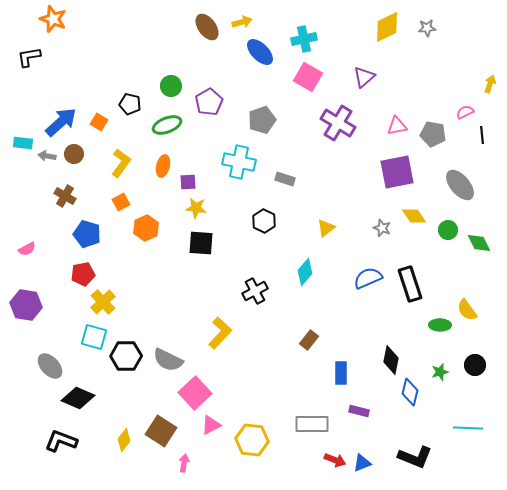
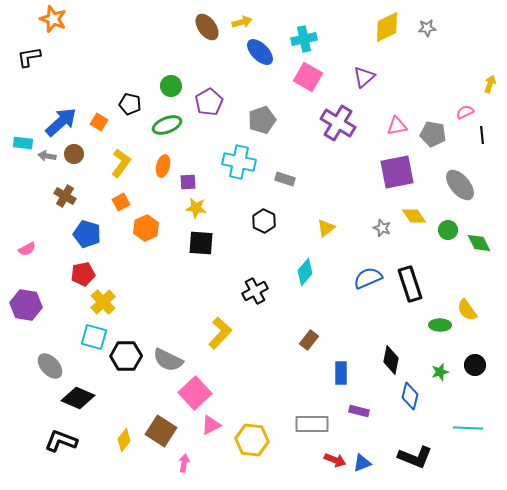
blue diamond at (410, 392): moved 4 px down
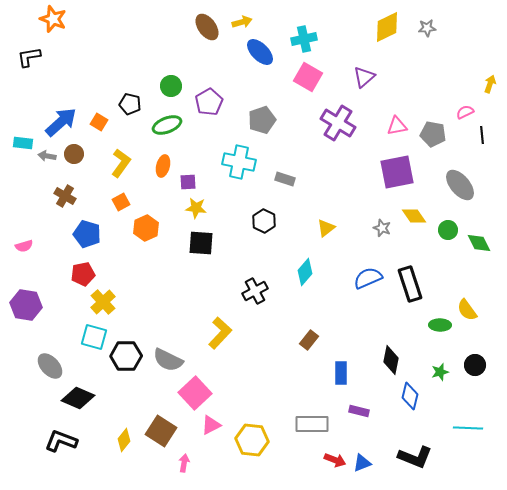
pink semicircle at (27, 249): moved 3 px left, 3 px up; rotated 12 degrees clockwise
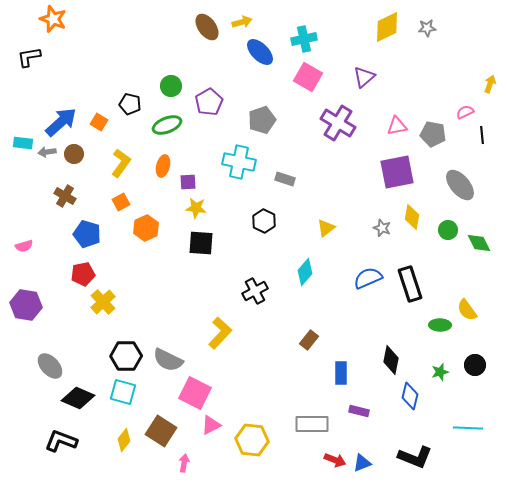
gray arrow at (47, 156): moved 4 px up; rotated 18 degrees counterclockwise
yellow diamond at (414, 216): moved 2 px left, 1 px down; rotated 45 degrees clockwise
cyan square at (94, 337): moved 29 px right, 55 px down
pink square at (195, 393): rotated 20 degrees counterclockwise
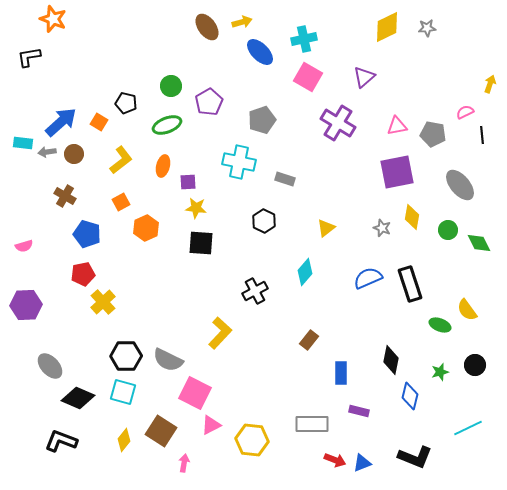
black pentagon at (130, 104): moved 4 px left, 1 px up
yellow L-shape at (121, 163): moved 3 px up; rotated 16 degrees clockwise
purple hexagon at (26, 305): rotated 12 degrees counterclockwise
green ellipse at (440, 325): rotated 20 degrees clockwise
cyan line at (468, 428): rotated 28 degrees counterclockwise
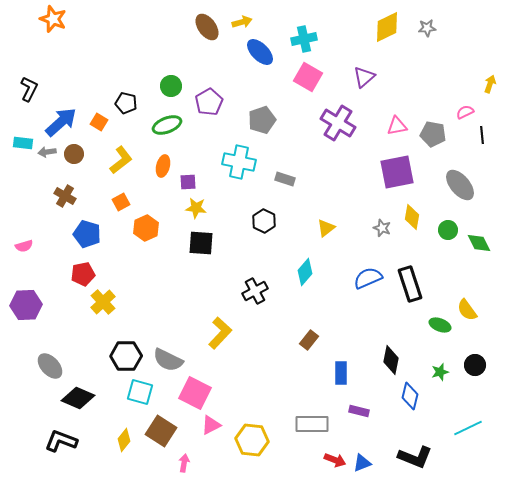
black L-shape at (29, 57): moved 32 px down; rotated 125 degrees clockwise
cyan square at (123, 392): moved 17 px right
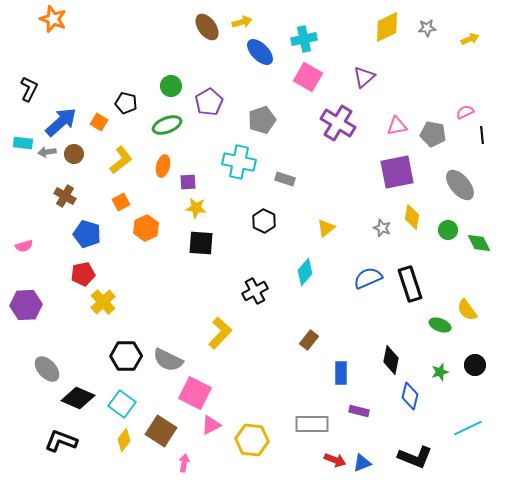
yellow arrow at (490, 84): moved 20 px left, 45 px up; rotated 48 degrees clockwise
gray ellipse at (50, 366): moved 3 px left, 3 px down
cyan square at (140, 392): moved 18 px left, 12 px down; rotated 20 degrees clockwise
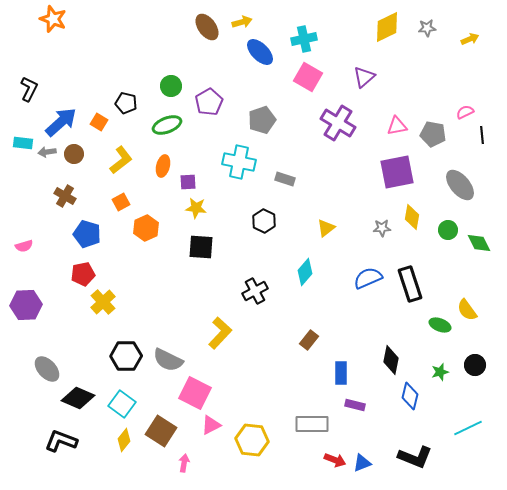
gray star at (382, 228): rotated 24 degrees counterclockwise
black square at (201, 243): moved 4 px down
purple rectangle at (359, 411): moved 4 px left, 6 px up
